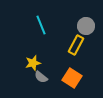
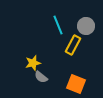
cyan line: moved 17 px right
yellow rectangle: moved 3 px left
orange square: moved 4 px right, 6 px down; rotated 12 degrees counterclockwise
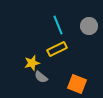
gray circle: moved 3 px right
yellow rectangle: moved 16 px left, 4 px down; rotated 36 degrees clockwise
yellow star: moved 1 px left
orange square: moved 1 px right
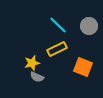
cyan line: rotated 24 degrees counterclockwise
gray semicircle: moved 4 px left; rotated 16 degrees counterclockwise
orange square: moved 6 px right, 17 px up
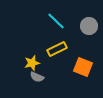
cyan line: moved 2 px left, 4 px up
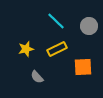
yellow star: moved 6 px left, 14 px up
orange square: rotated 24 degrees counterclockwise
gray semicircle: rotated 24 degrees clockwise
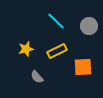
yellow rectangle: moved 2 px down
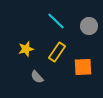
yellow rectangle: moved 1 px down; rotated 30 degrees counterclockwise
